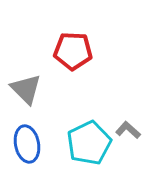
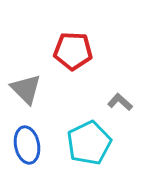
gray L-shape: moved 8 px left, 28 px up
blue ellipse: moved 1 px down
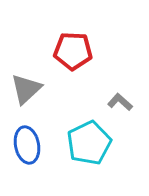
gray triangle: rotated 32 degrees clockwise
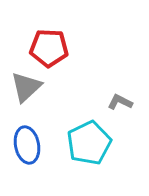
red pentagon: moved 24 px left, 3 px up
gray triangle: moved 2 px up
gray L-shape: rotated 15 degrees counterclockwise
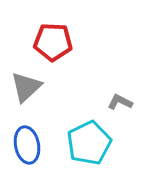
red pentagon: moved 4 px right, 6 px up
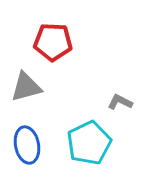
gray triangle: rotated 28 degrees clockwise
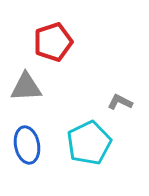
red pentagon: rotated 21 degrees counterclockwise
gray triangle: rotated 12 degrees clockwise
